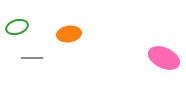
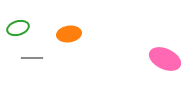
green ellipse: moved 1 px right, 1 px down
pink ellipse: moved 1 px right, 1 px down
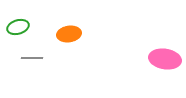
green ellipse: moved 1 px up
pink ellipse: rotated 16 degrees counterclockwise
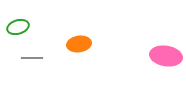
orange ellipse: moved 10 px right, 10 px down
pink ellipse: moved 1 px right, 3 px up
